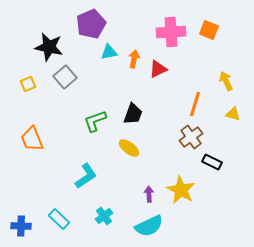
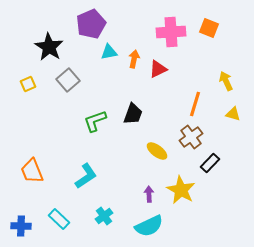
orange square: moved 2 px up
black star: rotated 20 degrees clockwise
gray square: moved 3 px right, 3 px down
orange trapezoid: moved 32 px down
yellow ellipse: moved 28 px right, 3 px down
black rectangle: moved 2 px left, 1 px down; rotated 72 degrees counterclockwise
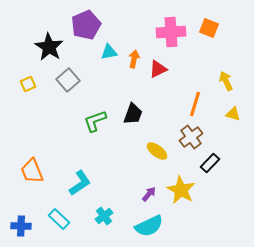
purple pentagon: moved 5 px left, 1 px down
cyan L-shape: moved 6 px left, 7 px down
purple arrow: rotated 42 degrees clockwise
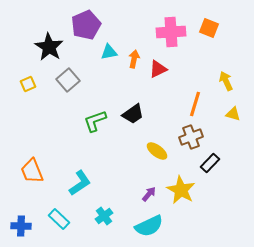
black trapezoid: rotated 35 degrees clockwise
brown cross: rotated 15 degrees clockwise
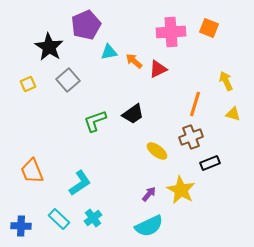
orange arrow: moved 2 px down; rotated 60 degrees counterclockwise
black rectangle: rotated 24 degrees clockwise
cyan cross: moved 11 px left, 2 px down
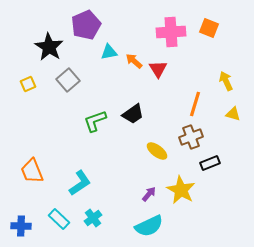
red triangle: rotated 36 degrees counterclockwise
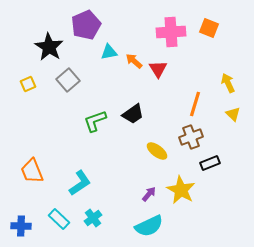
yellow arrow: moved 2 px right, 2 px down
yellow triangle: rotated 28 degrees clockwise
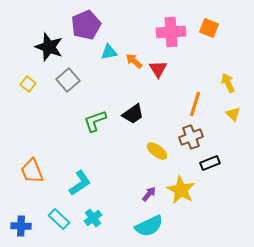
black star: rotated 12 degrees counterclockwise
yellow square: rotated 28 degrees counterclockwise
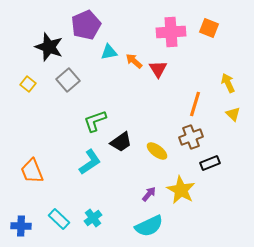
black trapezoid: moved 12 px left, 28 px down
cyan L-shape: moved 10 px right, 21 px up
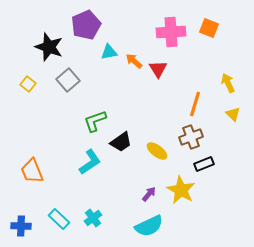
black rectangle: moved 6 px left, 1 px down
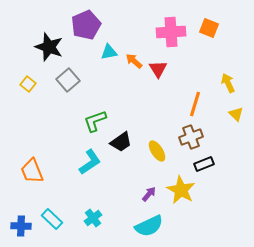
yellow triangle: moved 3 px right
yellow ellipse: rotated 20 degrees clockwise
cyan rectangle: moved 7 px left
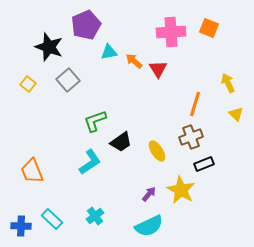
cyan cross: moved 2 px right, 2 px up
